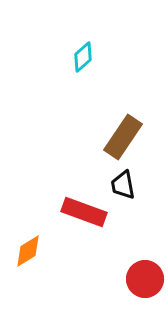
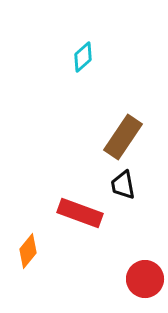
red rectangle: moved 4 px left, 1 px down
orange diamond: rotated 20 degrees counterclockwise
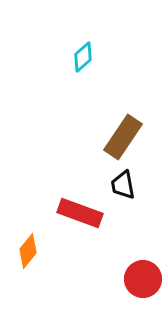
red circle: moved 2 px left
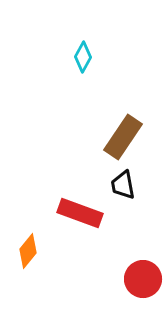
cyan diamond: rotated 20 degrees counterclockwise
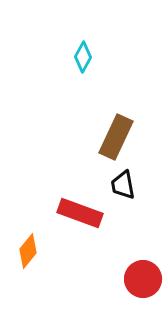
brown rectangle: moved 7 px left; rotated 9 degrees counterclockwise
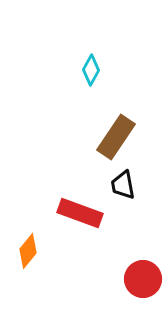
cyan diamond: moved 8 px right, 13 px down
brown rectangle: rotated 9 degrees clockwise
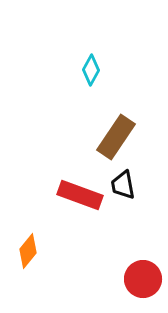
red rectangle: moved 18 px up
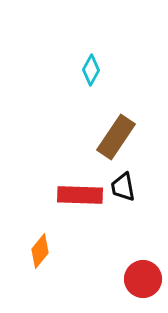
black trapezoid: moved 2 px down
red rectangle: rotated 18 degrees counterclockwise
orange diamond: moved 12 px right
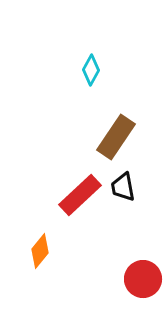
red rectangle: rotated 45 degrees counterclockwise
